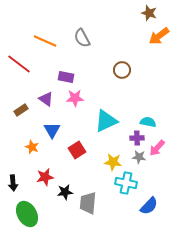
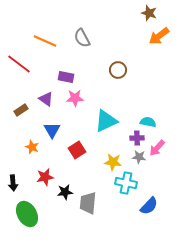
brown circle: moved 4 px left
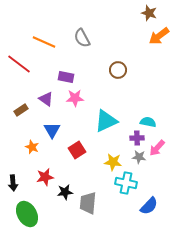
orange line: moved 1 px left, 1 px down
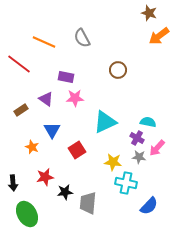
cyan triangle: moved 1 px left, 1 px down
purple cross: rotated 32 degrees clockwise
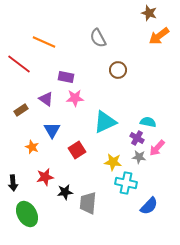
gray semicircle: moved 16 px right
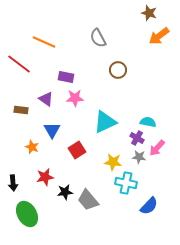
brown rectangle: rotated 40 degrees clockwise
gray trapezoid: moved 3 px up; rotated 45 degrees counterclockwise
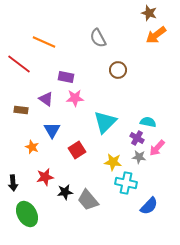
orange arrow: moved 3 px left, 1 px up
cyan triangle: rotated 20 degrees counterclockwise
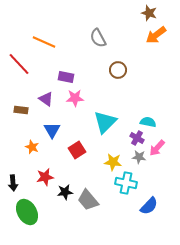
red line: rotated 10 degrees clockwise
green ellipse: moved 2 px up
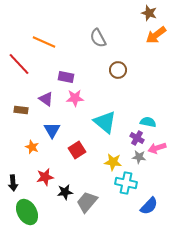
cyan triangle: rotated 35 degrees counterclockwise
pink arrow: rotated 30 degrees clockwise
gray trapezoid: moved 1 px left, 2 px down; rotated 80 degrees clockwise
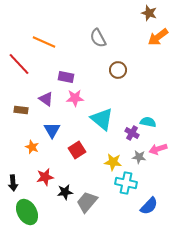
orange arrow: moved 2 px right, 2 px down
cyan triangle: moved 3 px left, 3 px up
purple cross: moved 5 px left, 5 px up
pink arrow: moved 1 px right, 1 px down
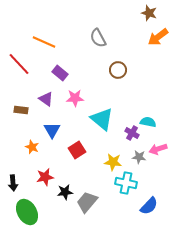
purple rectangle: moved 6 px left, 4 px up; rotated 28 degrees clockwise
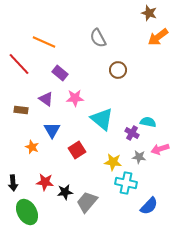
pink arrow: moved 2 px right
red star: moved 5 px down; rotated 18 degrees clockwise
